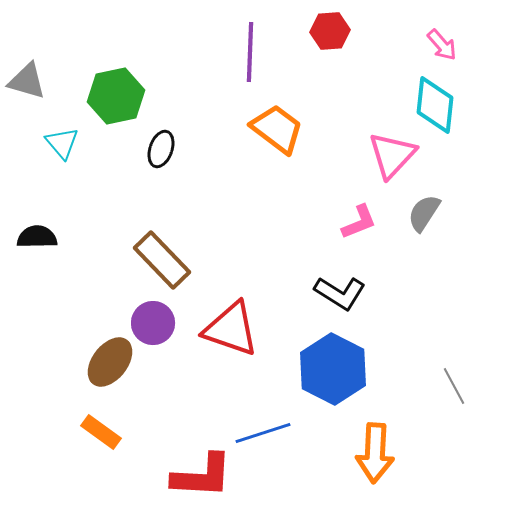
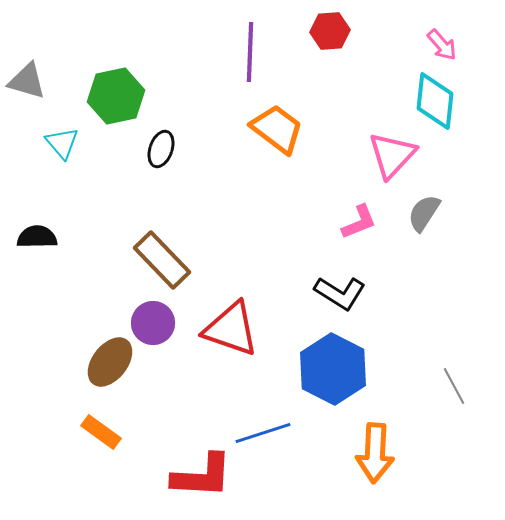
cyan diamond: moved 4 px up
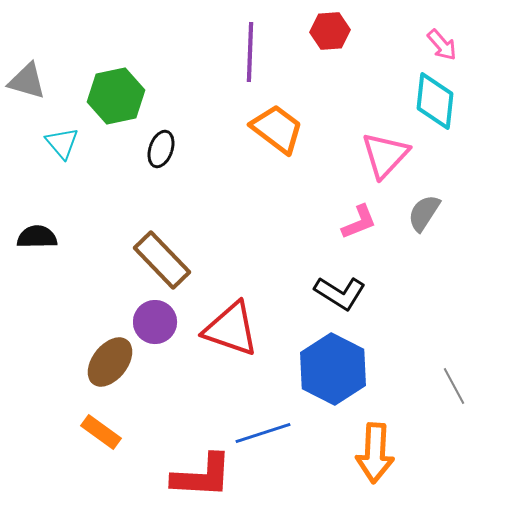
pink triangle: moved 7 px left
purple circle: moved 2 px right, 1 px up
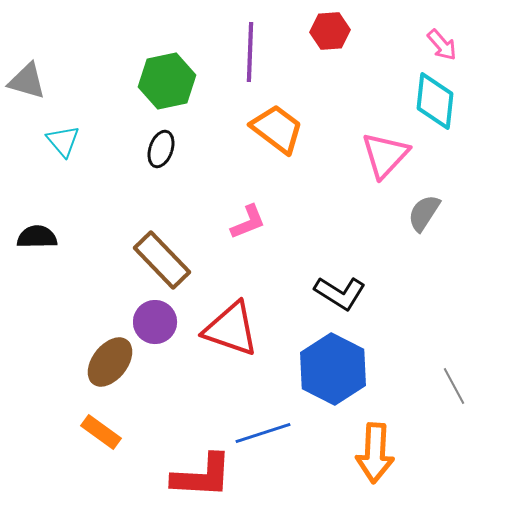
green hexagon: moved 51 px right, 15 px up
cyan triangle: moved 1 px right, 2 px up
pink L-shape: moved 111 px left
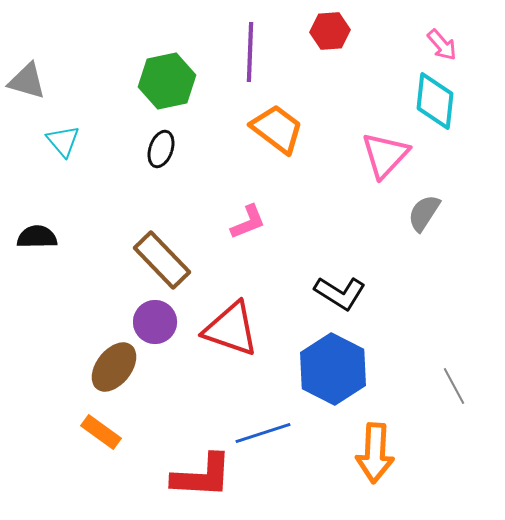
brown ellipse: moved 4 px right, 5 px down
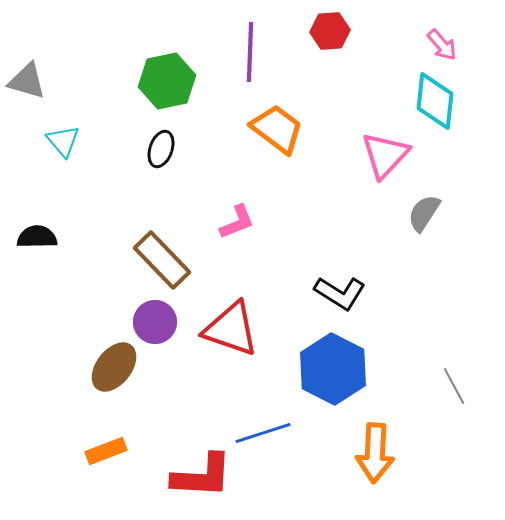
pink L-shape: moved 11 px left
orange rectangle: moved 5 px right, 19 px down; rotated 57 degrees counterclockwise
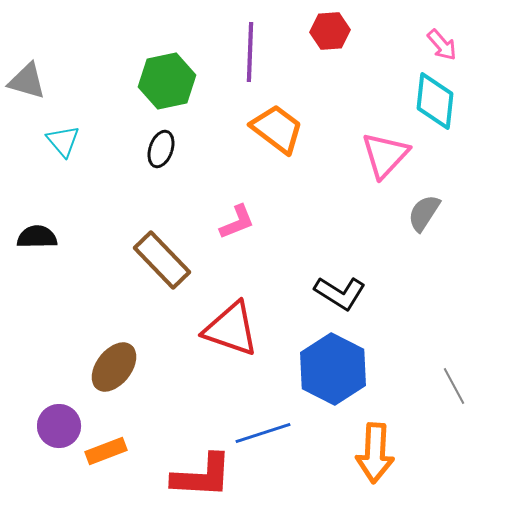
purple circle: moved 96 px left, 104 px down
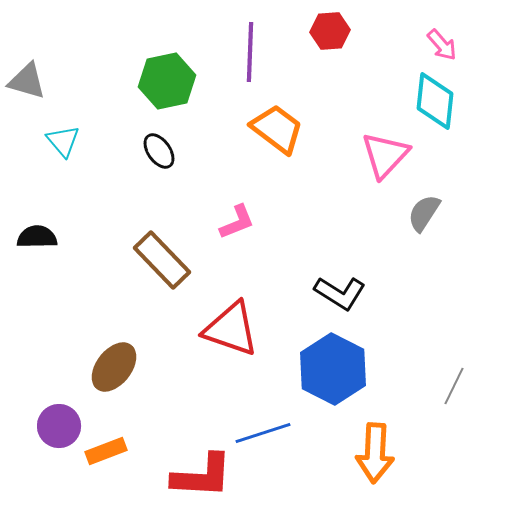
black ellipse: moved 2 px left, 2 px down; rotated 54 degrees counterclockwise
gray line: rotated 54 degrees clockwise
